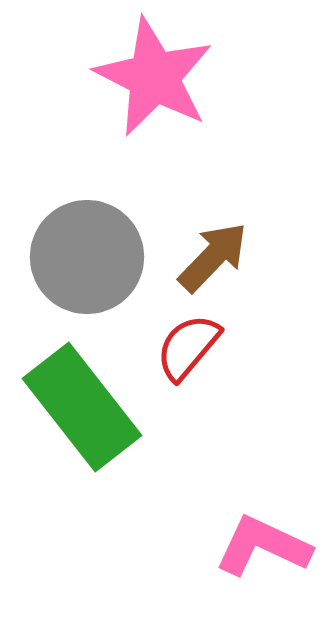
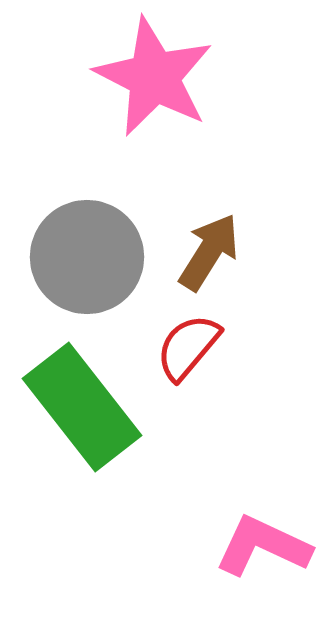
brown arrow: moved 4 px left, 5 px up; rotated 12 degrees counterclockwise
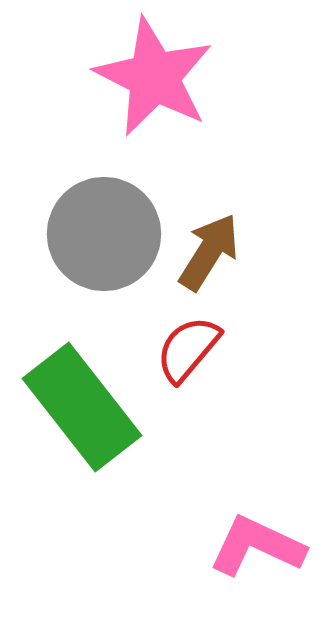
gray circle: moved 17 px right, 23 px up
red semicircle: moved 2 px down
pink L-shape: moved 6 px left
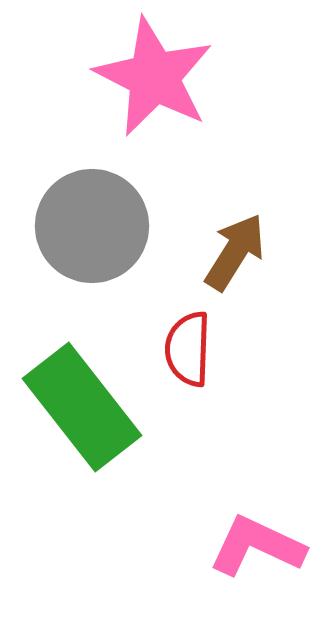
gray circle: moved 12 px left, 8 px up
brown arrow: moved 26 px right
red semicircle: rotated 38 degrees counterclockwise
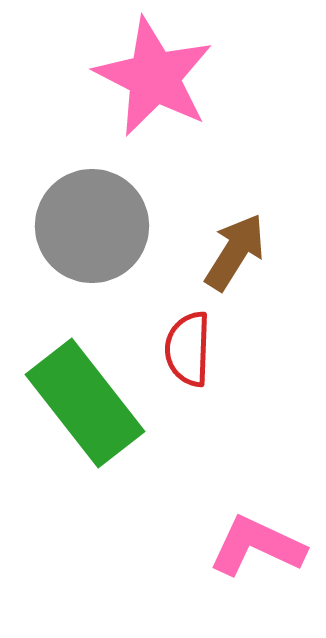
green rectangle: moved 3 px right, 4 px up
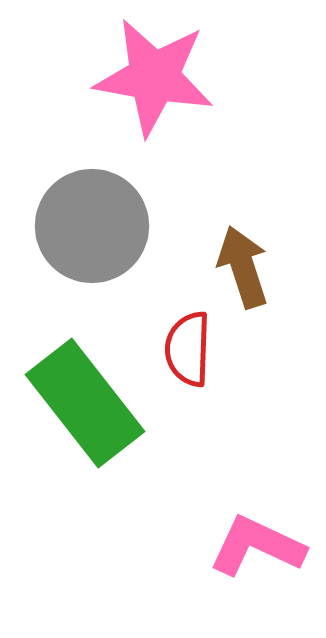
pink star: rotated 17 degrees counterclockwise
brown arrow: moved 8 px right, 15 px down; rotated 50 degrees counterclockwise
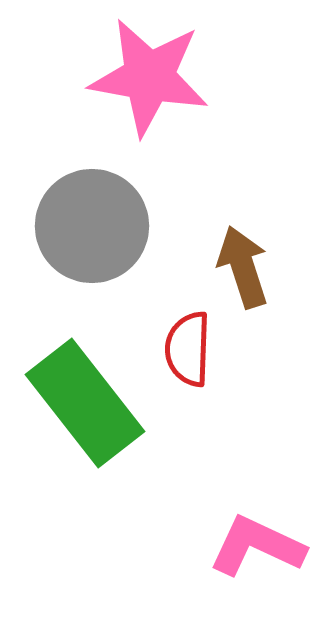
pink star: moved 5 px left
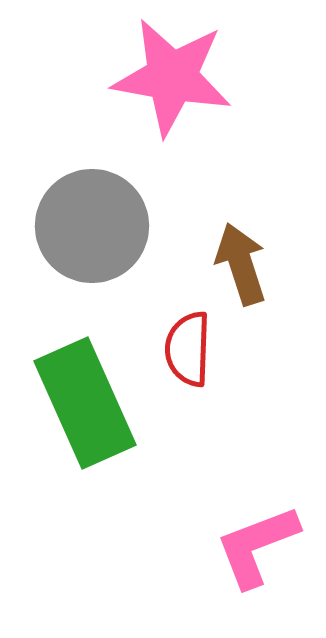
pink star: moved 23 px right
brown arrow: moved 2 px left, 3 px up
green rectangle: rotated 14 degrees clockwise
pink L-shape: rotated 46 degrees counterclockwise
